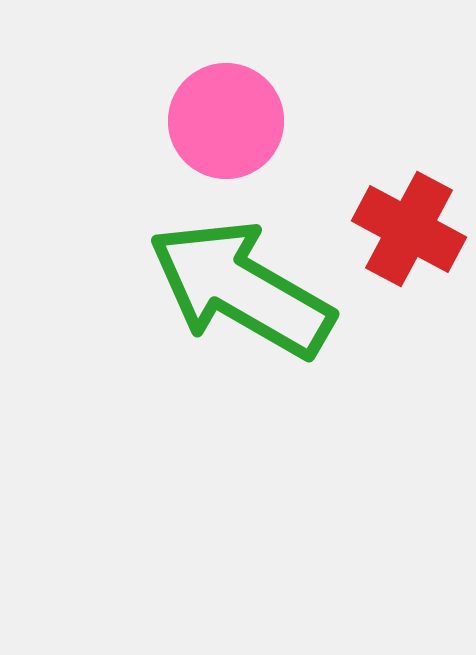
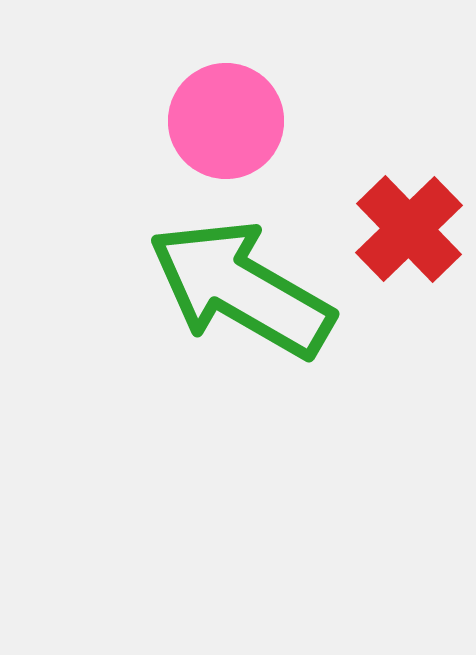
red cross: rotated 18 degrees clockwise
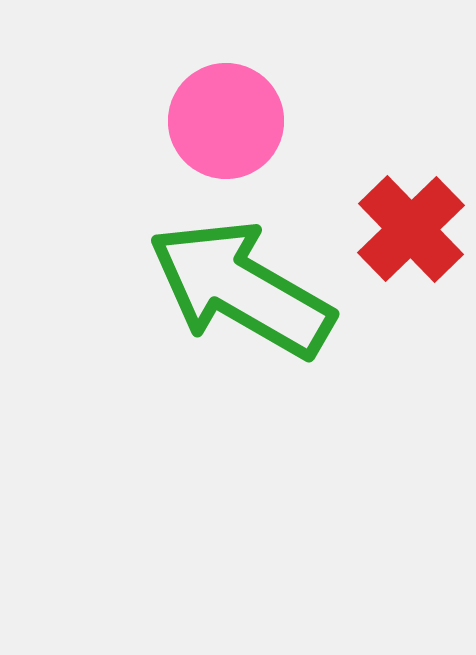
red cross: moved 2 px right
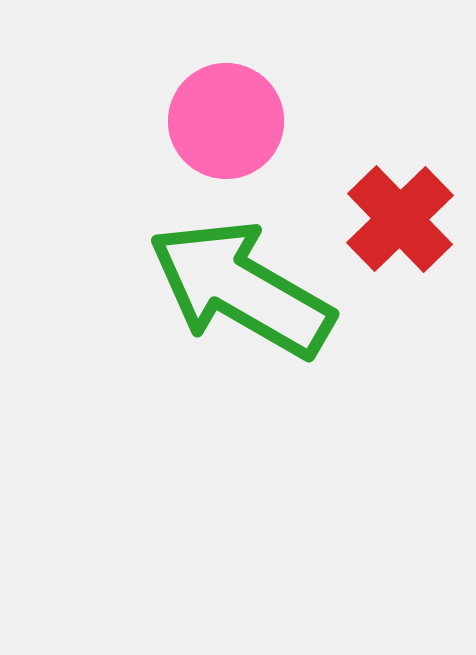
red cross: moved 11 px left, 10 px up
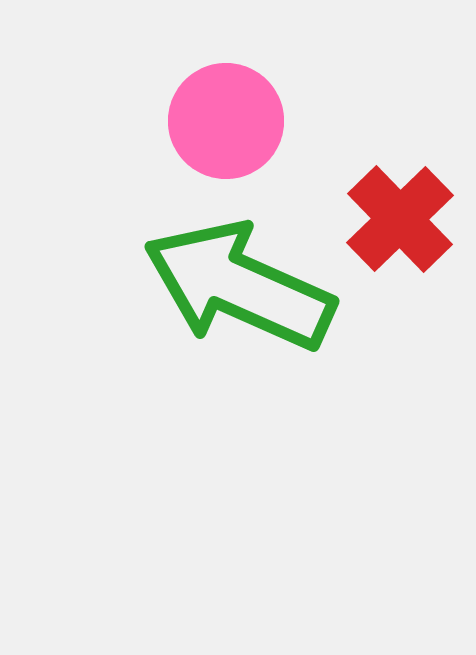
green arrow: moved 2 px left, 3 px up; rotated 6 degrees counterclockwise
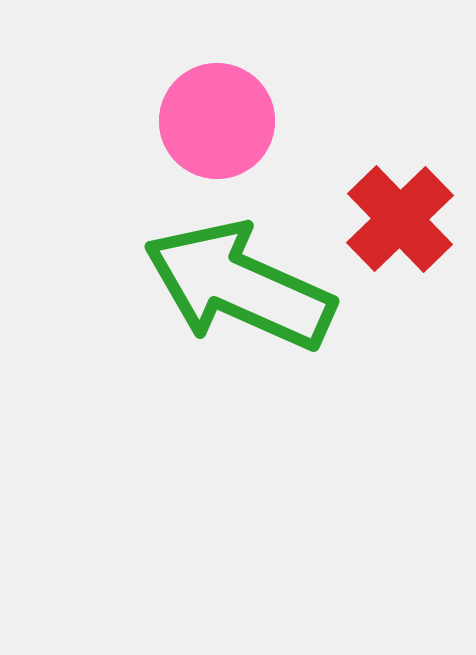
pink circle: moved 9 px left
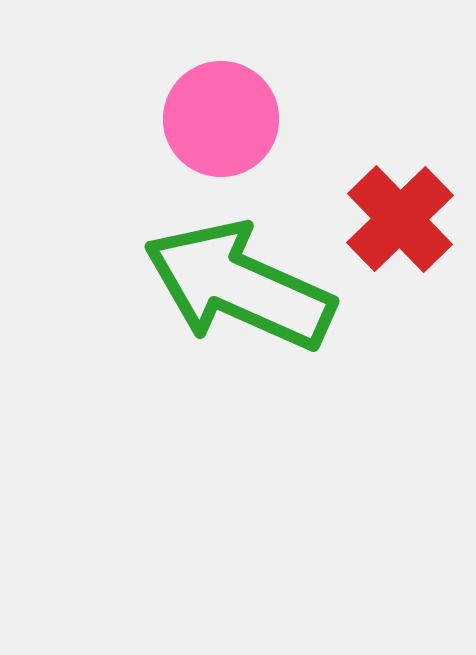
pink circle: moved 4 px right, 2 px up
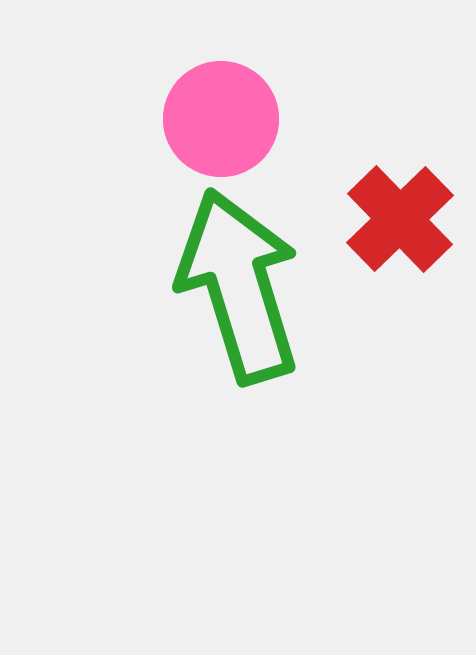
green arrow: rotated 49 degrees clockwise
